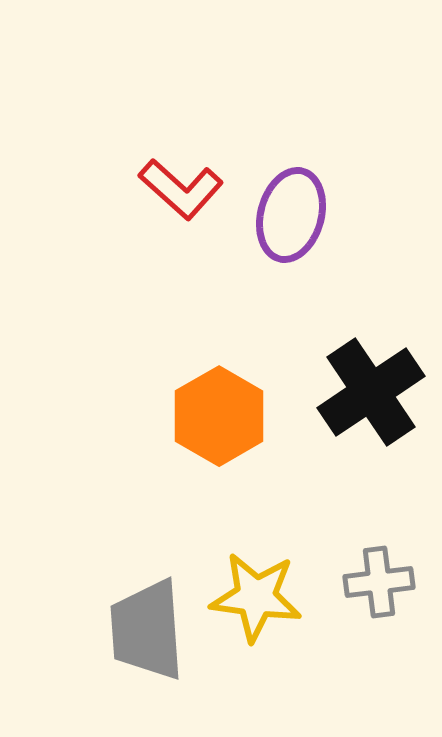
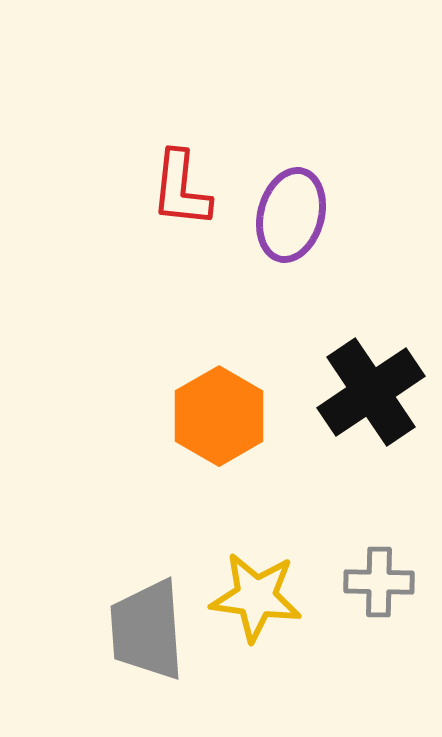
red L-shape: rotated 54 degrees clockwise
gray cross: rotated 8 degrees clockwise
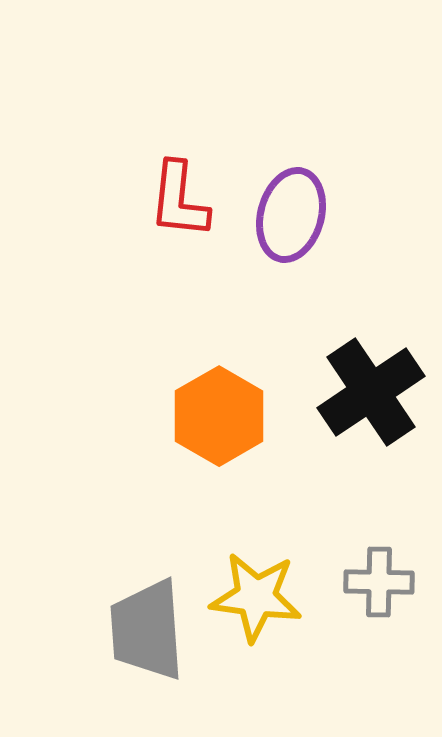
red L-shape: moved 2 px left, 11 px down
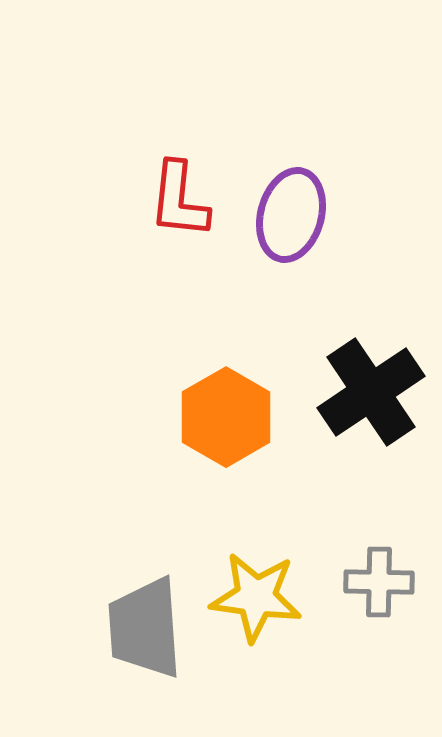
orange hexagon: moved 7 px right, 1 px down
gray trapezoid: moved 2 px left, 2 px up
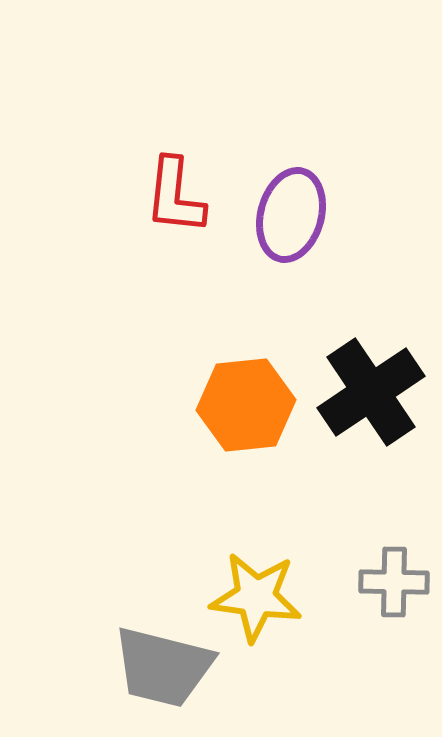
red L-shape: moved 4 px left, 4 px up
orange hexagon: moved 20 px right, 12 px up; rotated 24 degrees clockwise
gray cross: moved 15 px right
gray trapezoid: moved 18 px right, 39 px down; rotated 72 degrees counterclockwise
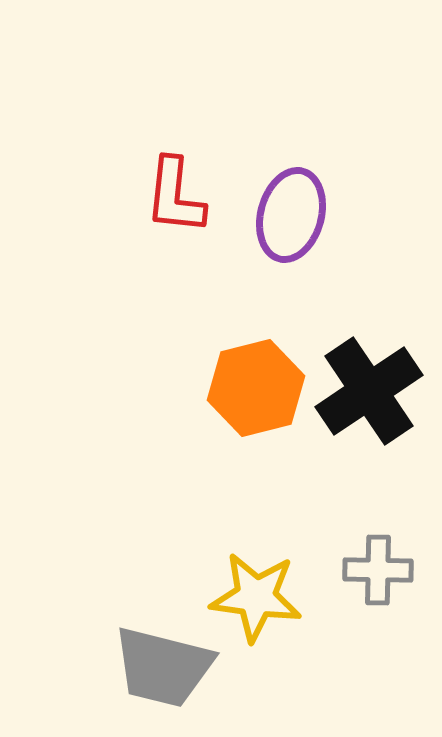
black cross: moved 2 px left, 1 px up
orange hexagon: moved 10 px right, 17 px up; rotated 8 degrees counterclockwise
gray cross: moved 16 px left, 12 px up
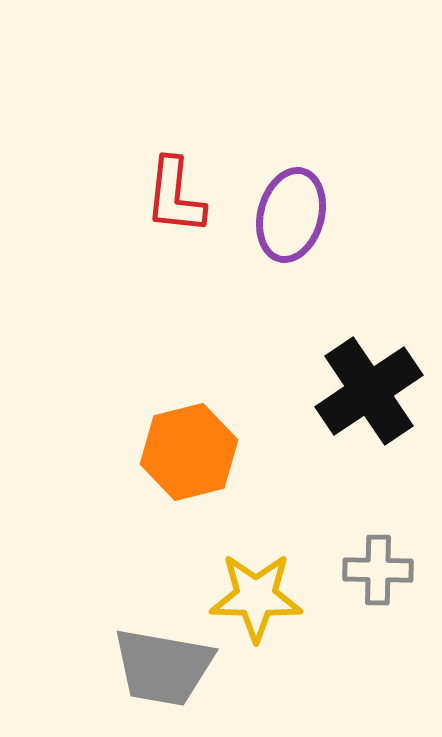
orange hexagon: moved 67 px left, 64 px down
yellow star: rotated 6 degrees counterclockwise
gray trapezoid: rotated 4 degrees counterclockwise
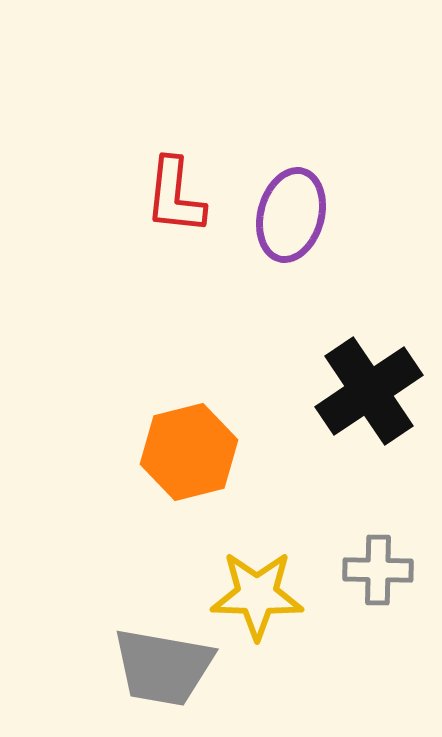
yellow star: moved 1 px right, 2 px up
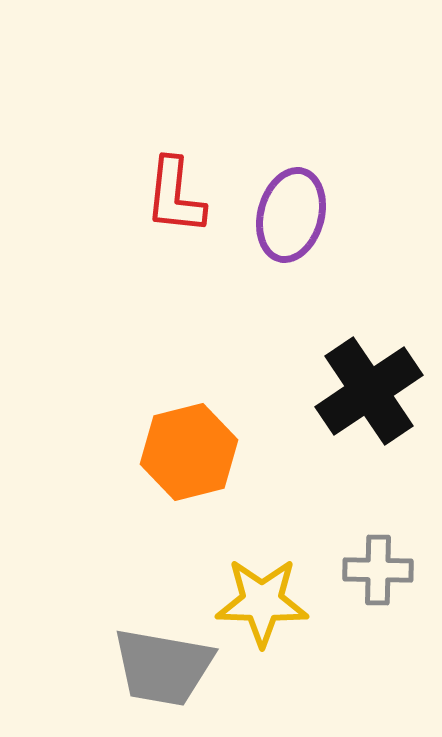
yellow star: moved 5 px right, 7 px down
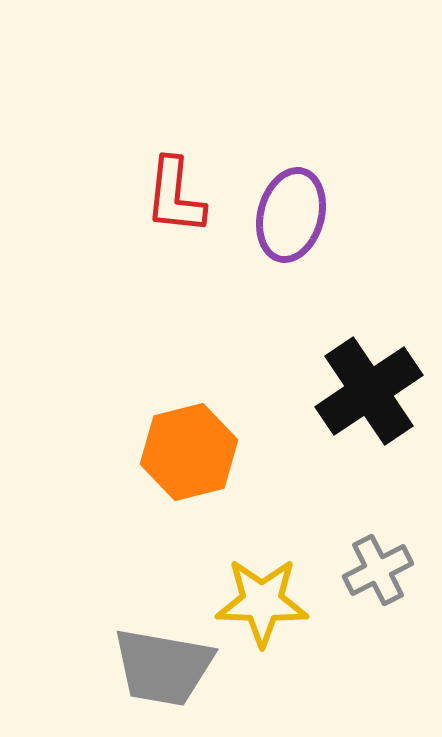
gray cross: rotated 28 degrees counterclockwise
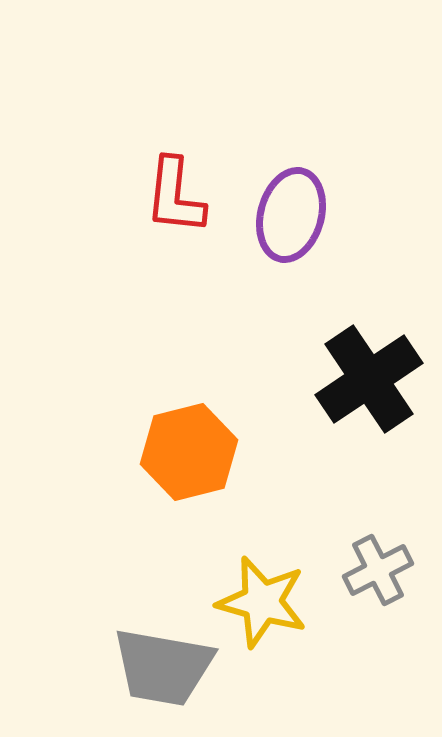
black cross: moved 12 px up
yellow star: rotated 14 degrees clockwise
